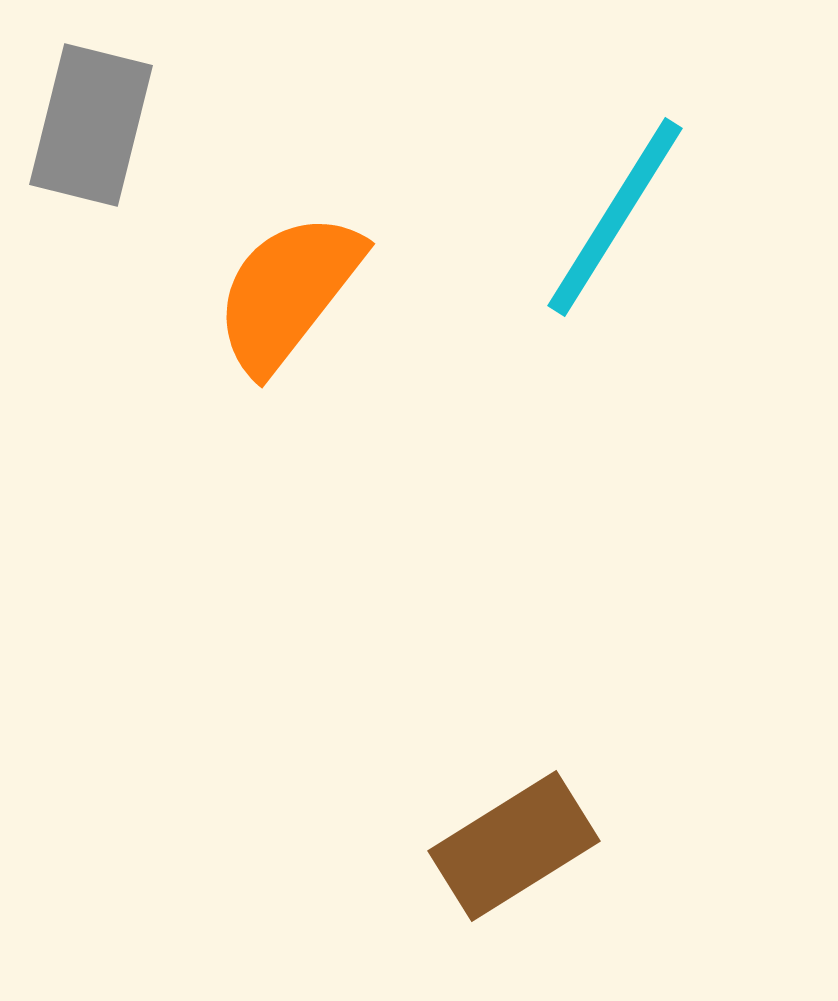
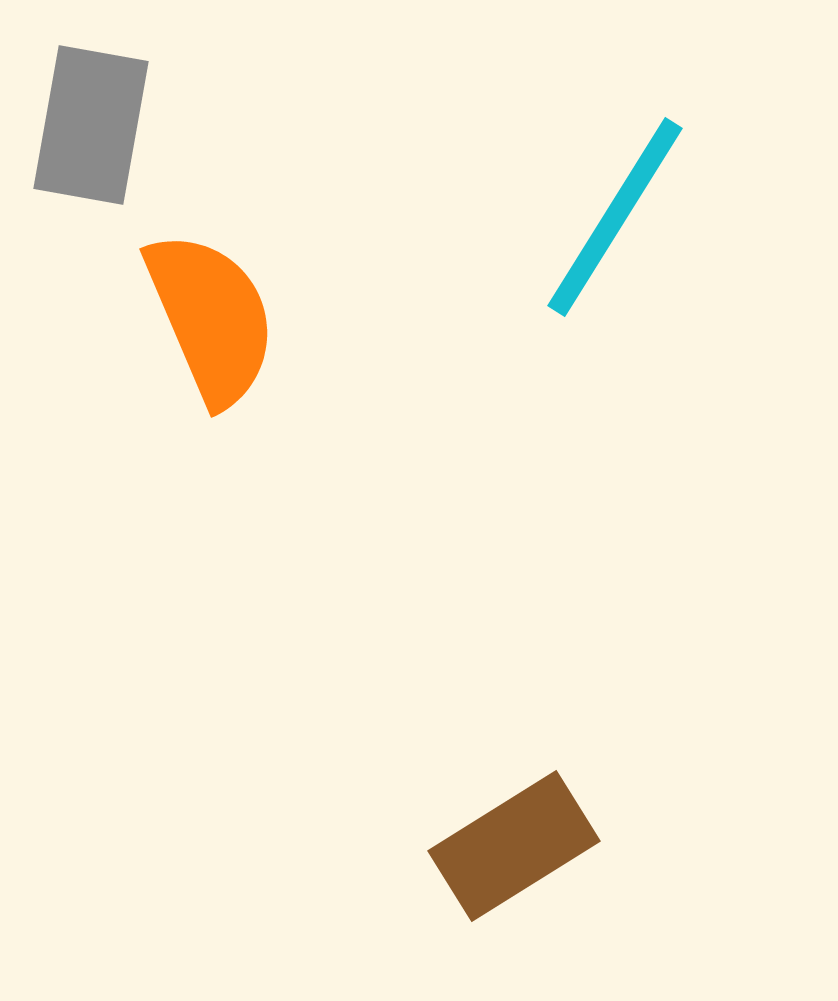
gray rectangle: rotated 4 degrees counterclockwise
orange semicircle: moved 77 px left, 26 px down; rotated 119 degrees clockwise
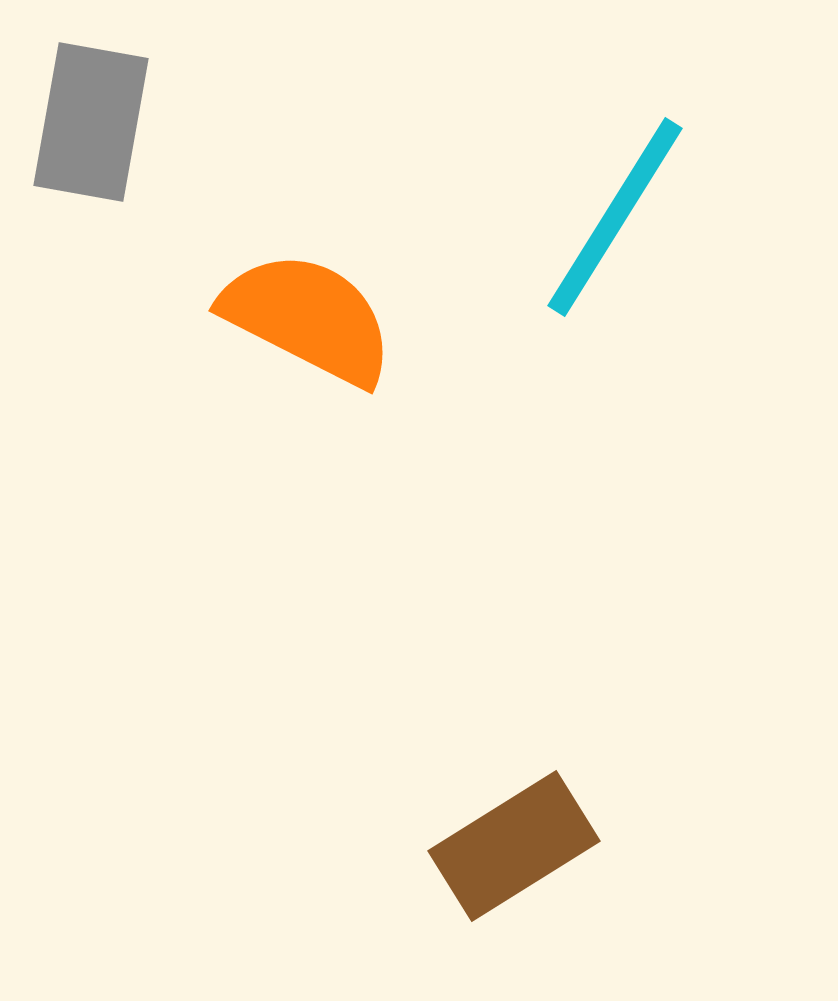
gray rectangle: moved 3 px up
orange semicircle: moved 97 px right; rotated 40 degrees counterclockwise
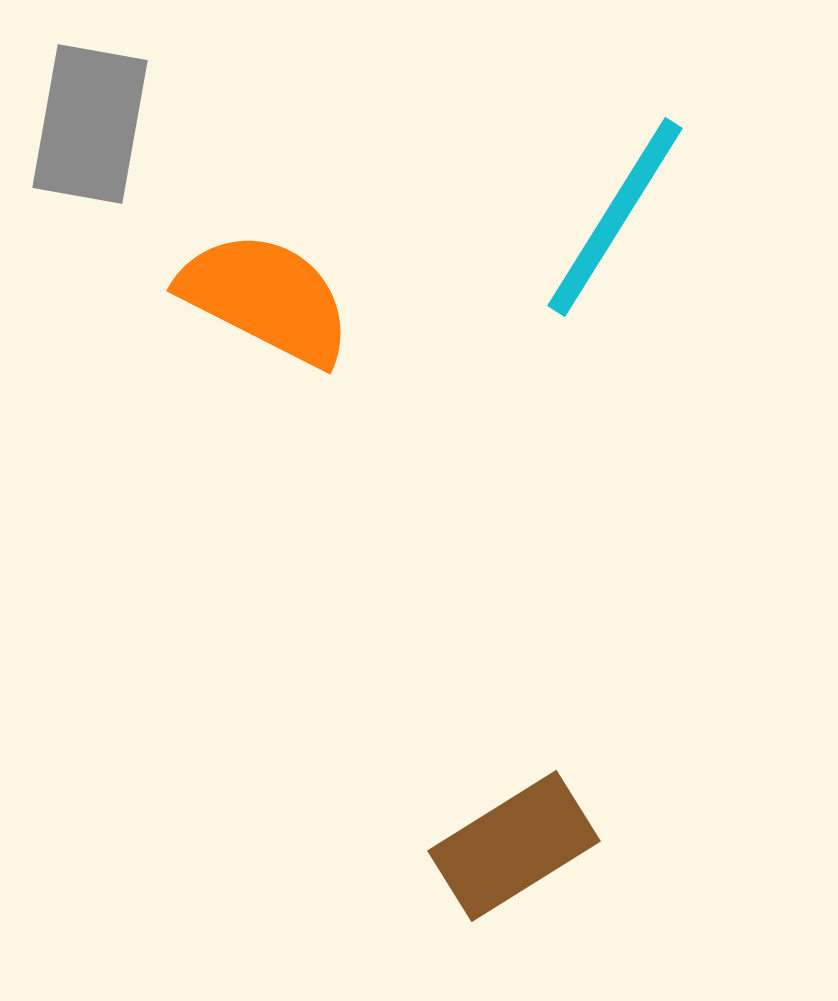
gray rectangle: moved 1 px left, 2 px down
orange semicircle: moved 42 px left, 20 px up
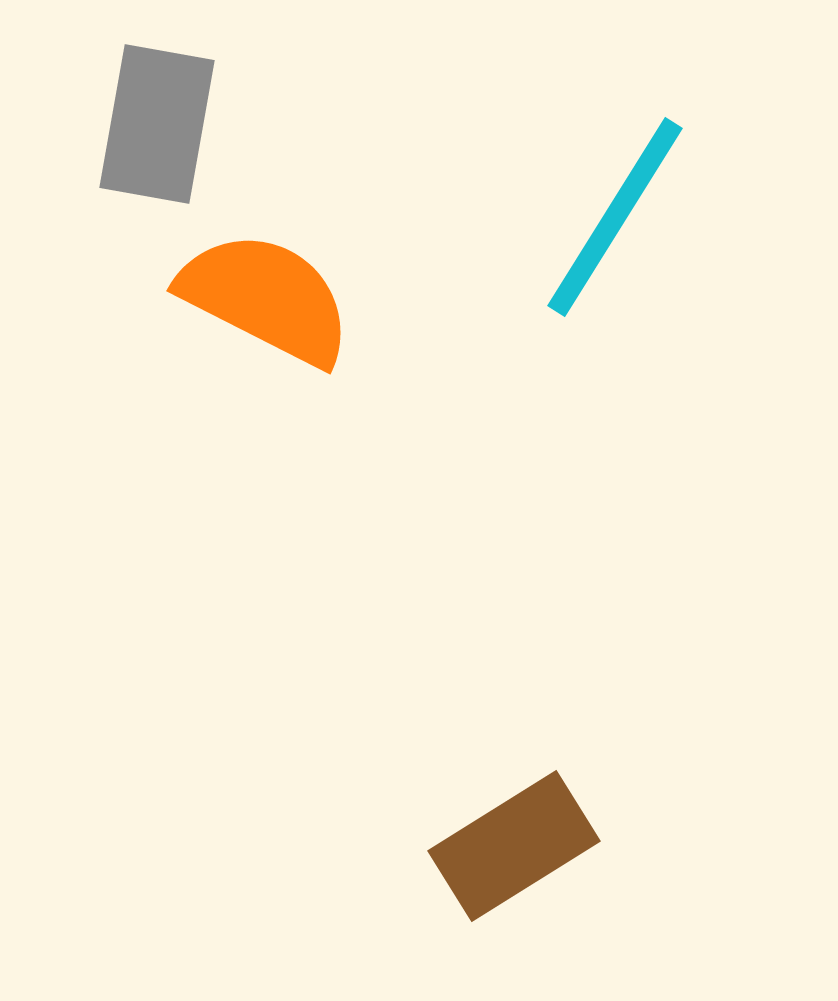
gray rectangle: moved 67 px right
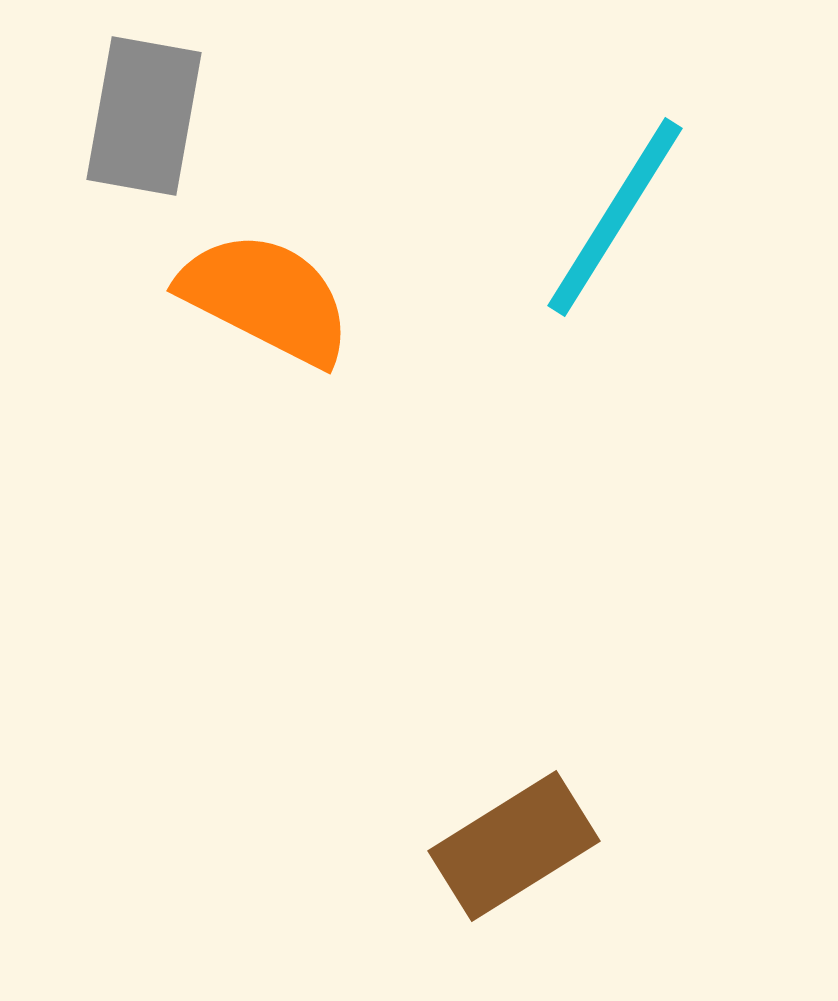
gray rectangle: moved 13 px left, 8 px up
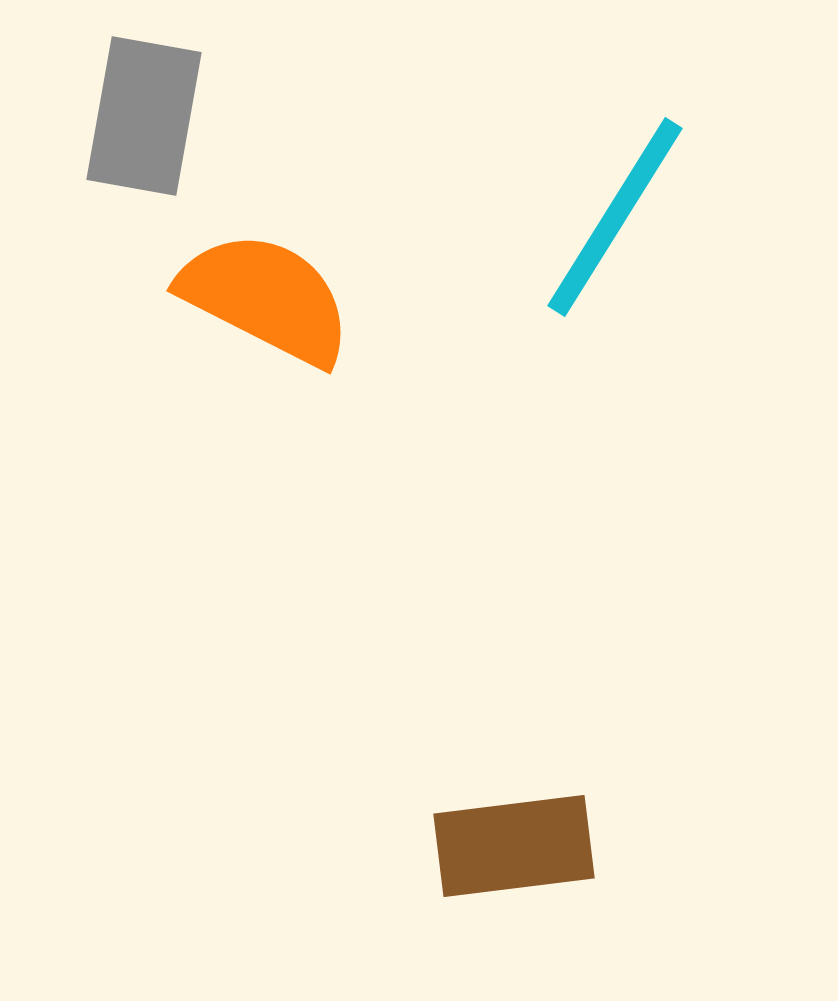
brown rectangle: rotated 25 degrees clockwise
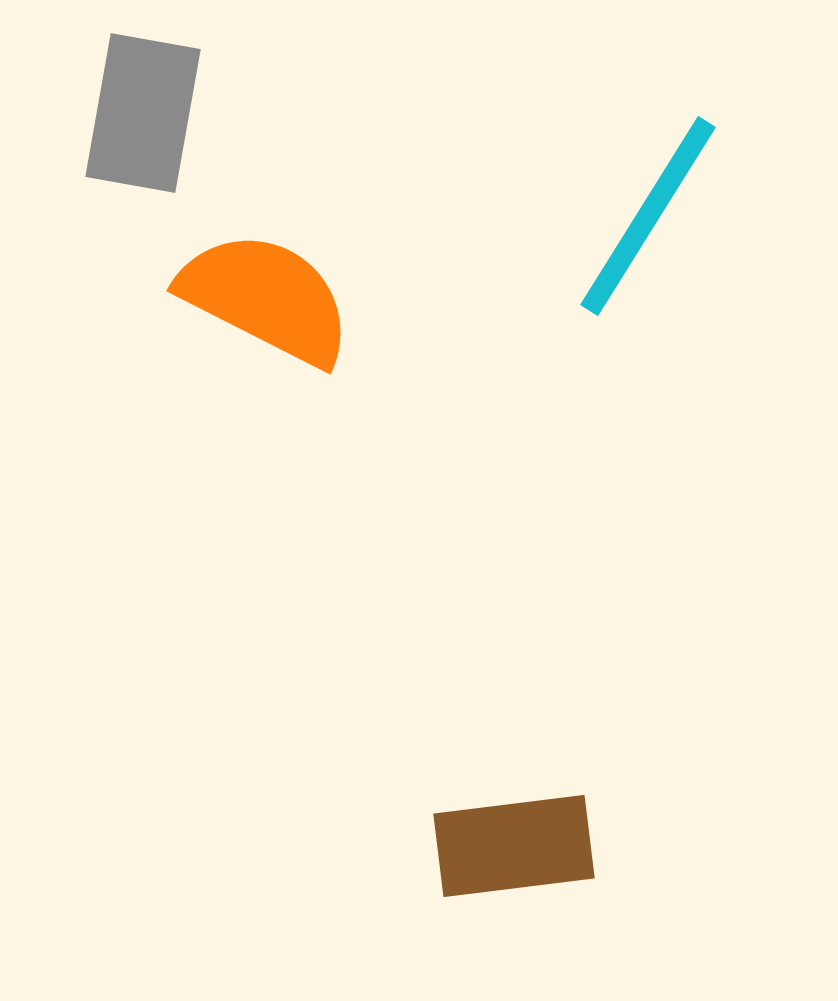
gray rectangle: moved 1 px left, 3 px up
cyan line: moved 33 px right, 1 px up
